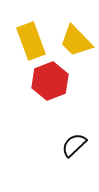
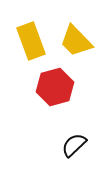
red hexagon: moved 5 px right, 6 px down; rotated 6 degrees clockwise
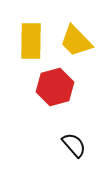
yellow rectangle: rotated 21 degrees clockwise
black semicircle: rotated 92 degrees clockwise
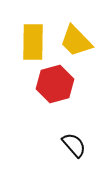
yellow rectangle: moved 2 px right, 1 px down
red hexagon: moved 3 px up
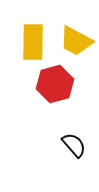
yellow trapezoid: rotated 18 degrees counterclockwise
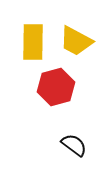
red hexagon: moved 1 px right, 3 px down
black semicircle: rotated 12 degrees counterclockwise
